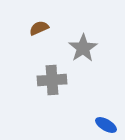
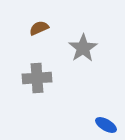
gray cross: moved 15 px left, 2 px up
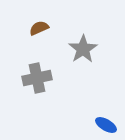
gray star: moved 1 px down
gray cross: rotated 8 degrees counterclockwise
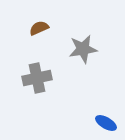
gray star: rotated 24 degrees clockwise
blue ellipse: moved 2 px up
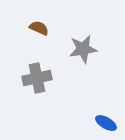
brown semicircle: rotated 48 degrees clockwise
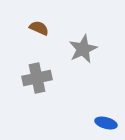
gray star: rotated 16 degrees counterclockwise
blue ellipse: rotated 15 degrees counterclockwise
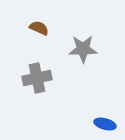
gray star: rotated 24 degrees clockwise
blue ellipse: moved 1 px left, 1 px down
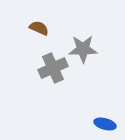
gray cross: moved 16 px right, 10 px up; rotated 12 degrees counterclockwise
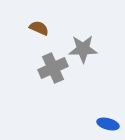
blue ellipse: moved 3 px right
